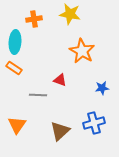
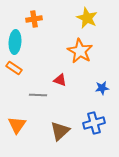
yellow star: moved 17 px right, 4 px down; rotated 15 degrees clockwise
orange star: moved 2 px left
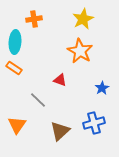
yellow star: moved 4 px left, 1 px down; rotated 20 degrees clockwise
blue star: rotated 24 degrees counterclockwise
gray line: moved 5 px down; rotated 42 degrees clockwise
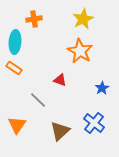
blue cross: rotated 35 degrees counterclockwise
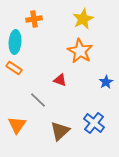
blue star: moved 4 px right, 6 px up
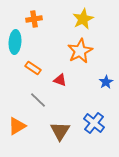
orange star: rotated 15 degrees clockwise
orange rectangle: moved 19 px right
orange triangle: moved 1 px down; rotated 24 degrees clockwise
brown triangle: rotated 15 degrees counterclockwise
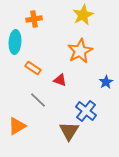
yellow star: moved 4 px up
blue cross: moved 8 px left, 12 px up
brown triangle: moved 9 px right
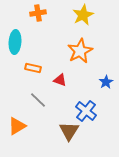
orange cross: moved 4 px right, 6 px up
orange rectangle: rotated 21 degrees counterclockwise
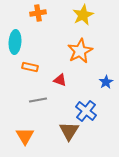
orange rectangle: moved 3 px left, 1 px up
gray line: rotated 54 degrees counterclockwise
orange triangle: moved 8 px right, 10 px down; rotated 30 degrees counterclockwise
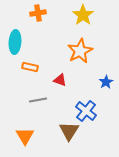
yellow star: rotated 10 degrees counterclockwise
